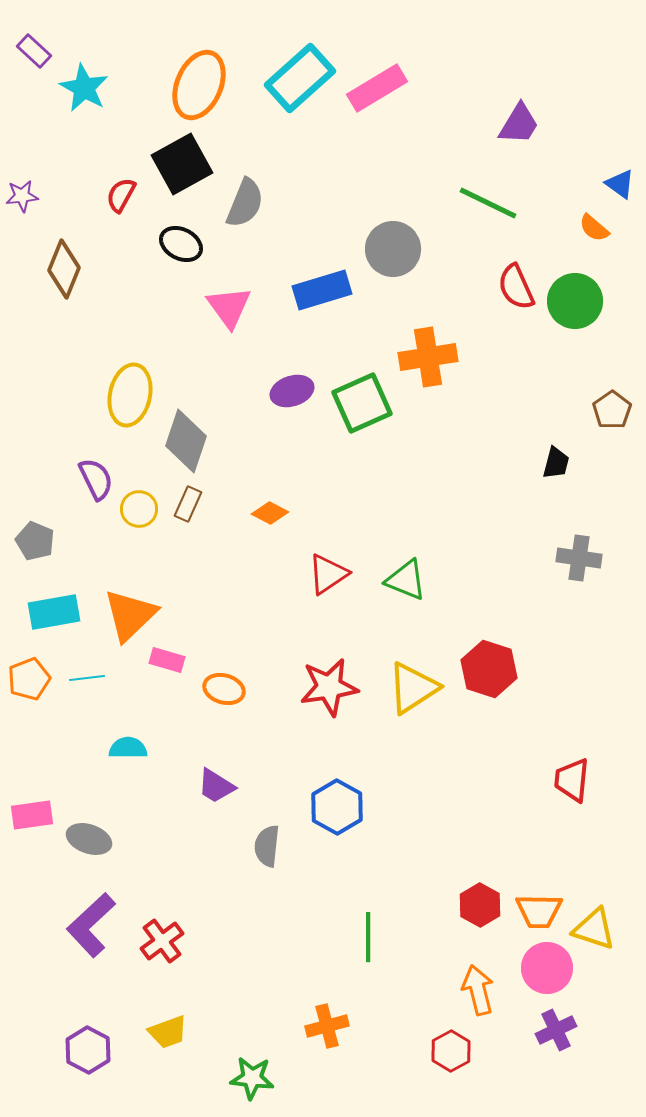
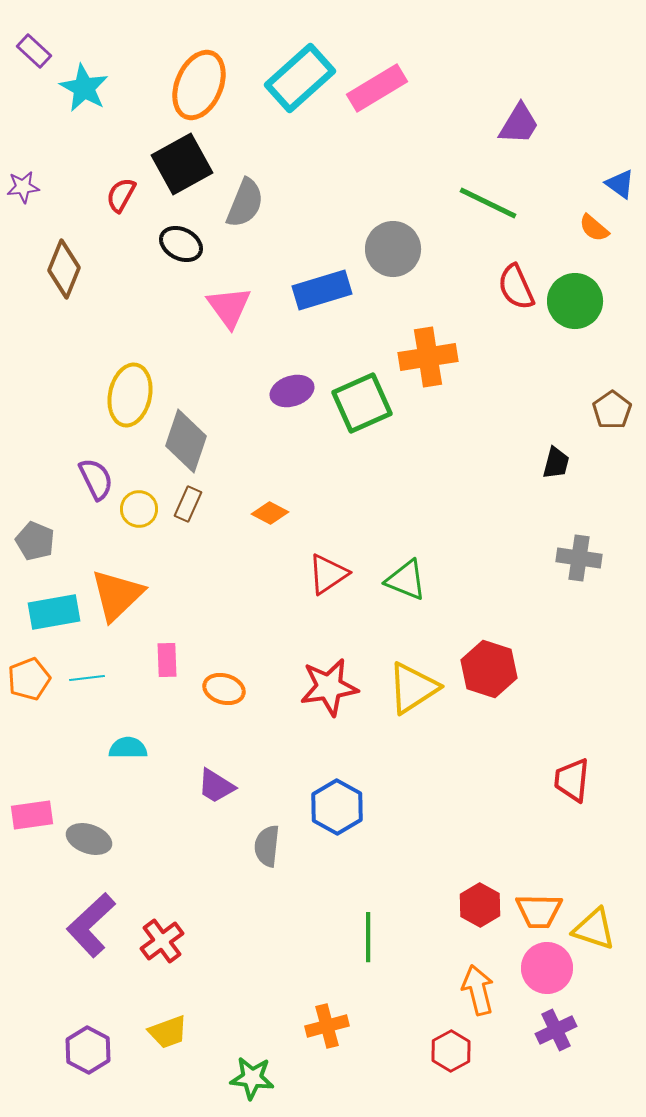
purple star at (22, 196): moved 1 px right, 9 px up
orange triangle at (130, 615): moved 13 px left, 20 px up
pink rectangle at (167, 660): rotated 72 degrees clockwise
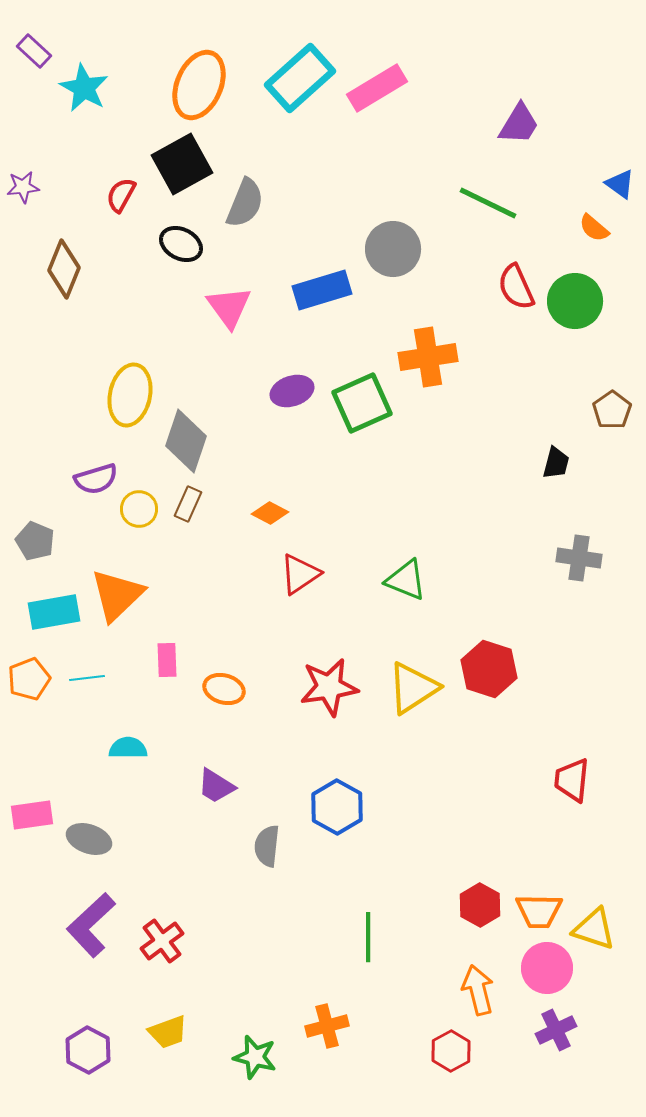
purple semicircle at (96, 479): rotated 99 degrees clockwise
red triangle at (328, 574): moved 28 px left
green star at (252, 1078): moved 3 px right, 21 px up; rotated 9 degrees clockwise
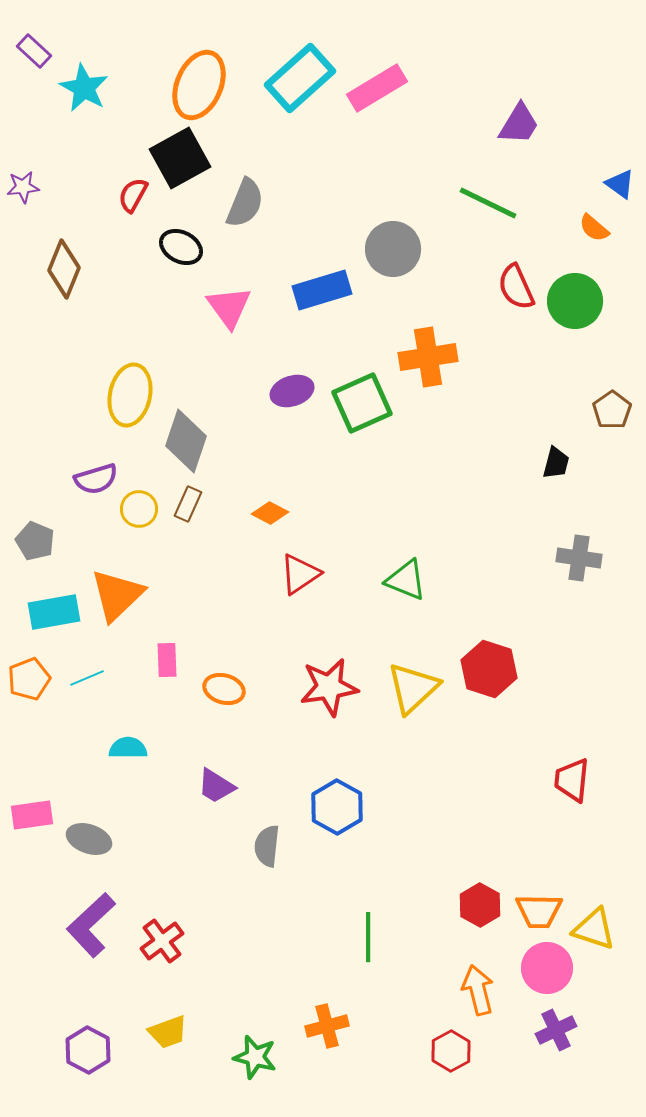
black square at (182, 164): moved 2 px left, 6 px up
red semicircle at (121, 195): moved 12 px right
black ellipse at (181, 244): moved 3 px down
cyan line at (87, 678): rotated 16 degrees counterclockwise
yellow triangle at (413, 688): rotated 10 degrees counterclockwise
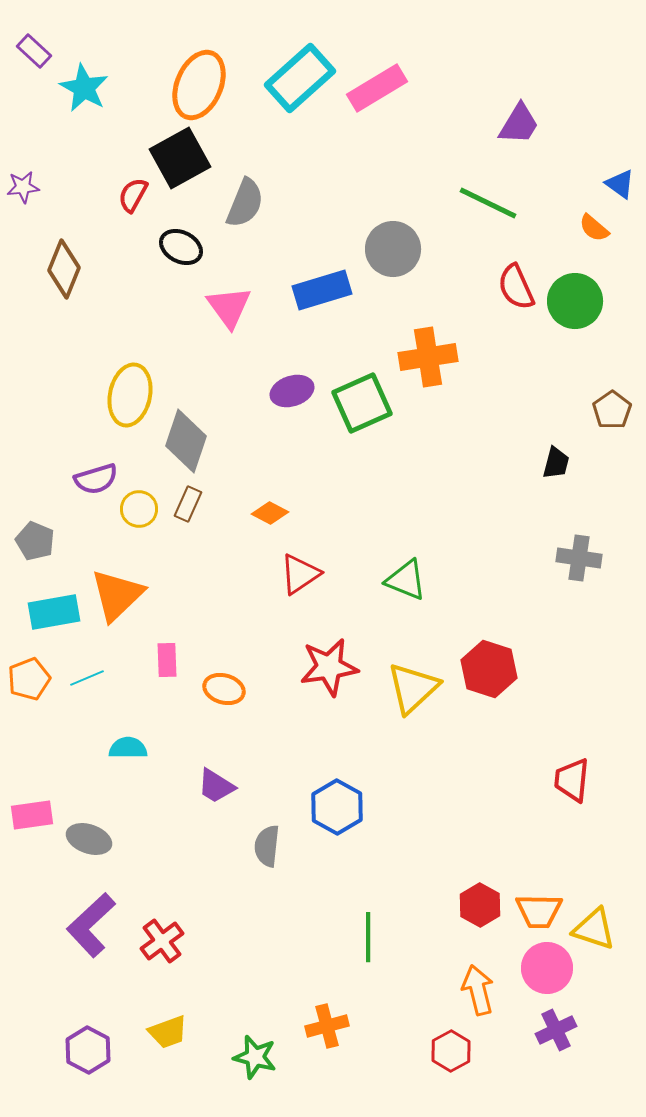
red star at (329, 687): moved 20 px up
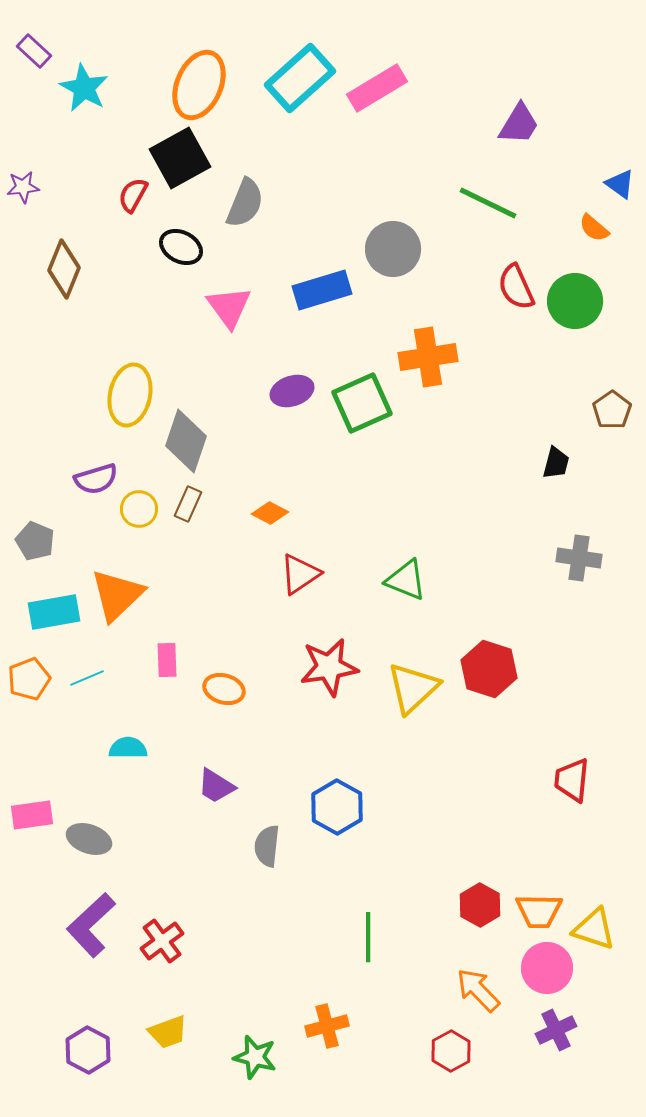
orange arrow at (478, 990): rotated 30 degrees counterclockwise
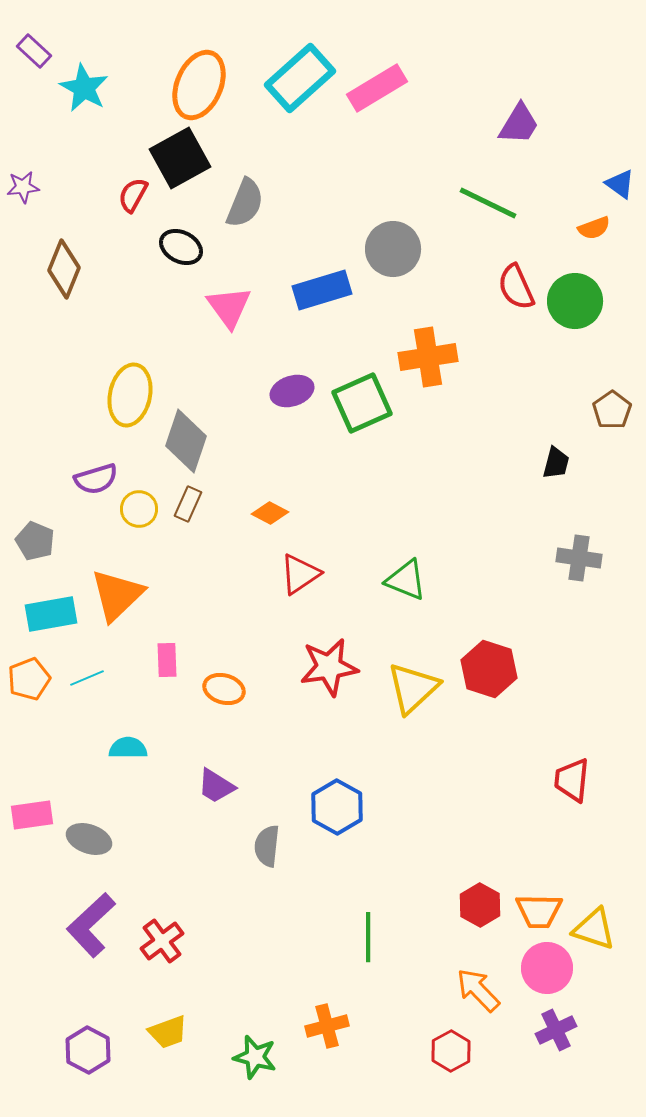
orange semicircle at (594, 228): rotated 60 degrees counterclockwise
cyan rectangle at (54, 612): moved 3 px left, 2 px down
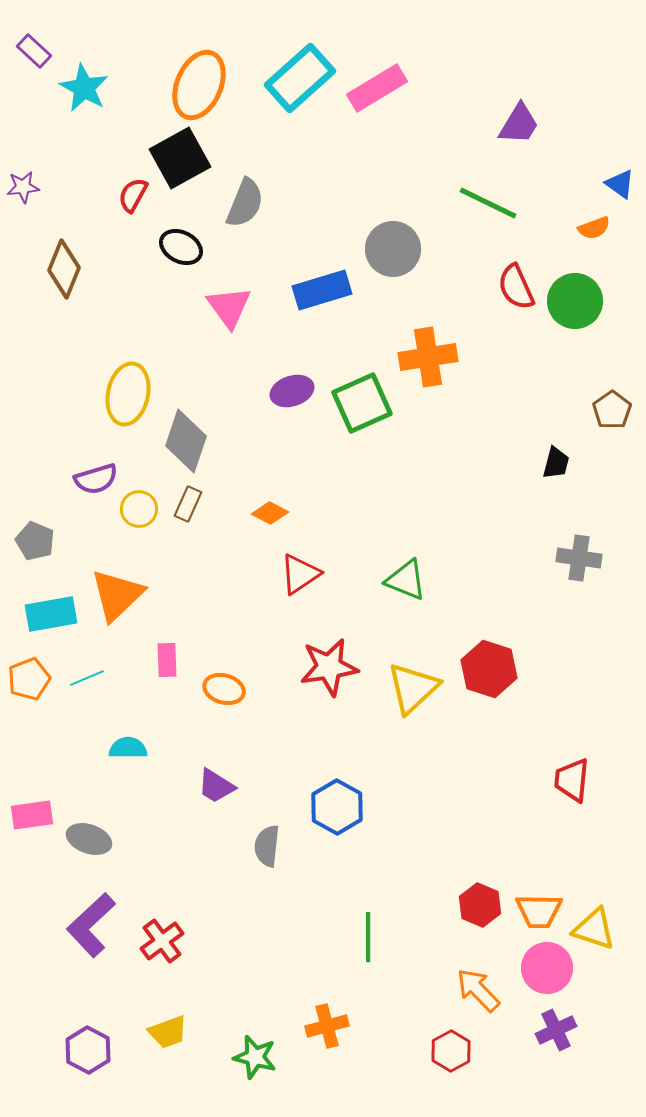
yellow ellipse at (130, 395): moved 2 px left, 1 px up
red hexagon at (480, 905): rotated 6 degrees counterclockwise
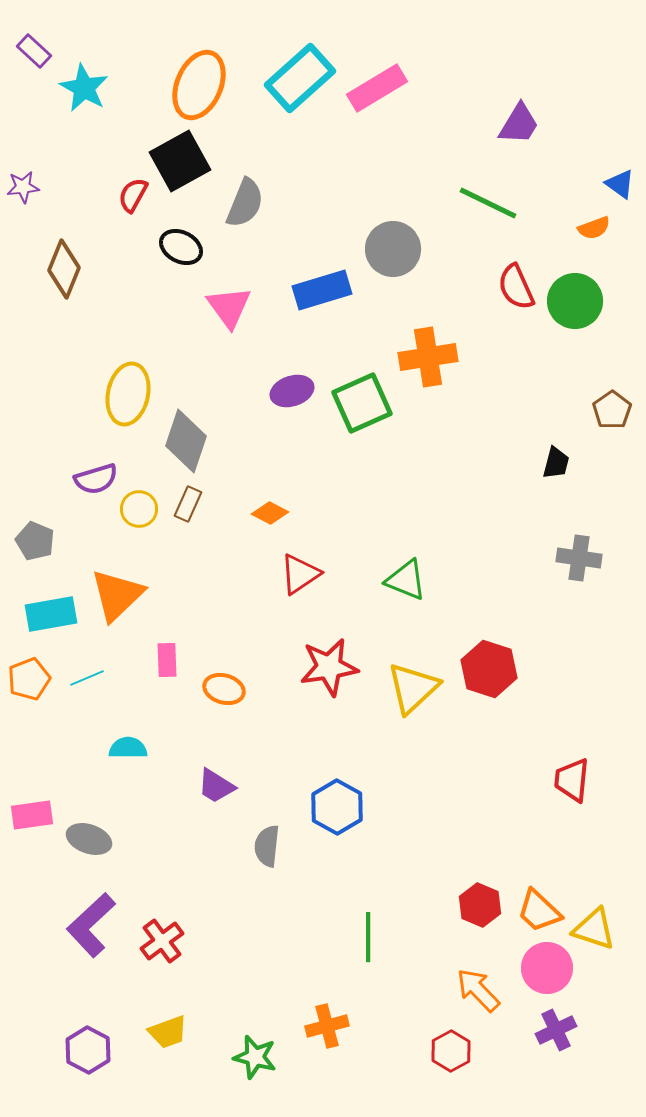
black square at (180, 158): moved 3 px down
orange trapezoid at (539, 911): rotated 42 degrees clockwise
